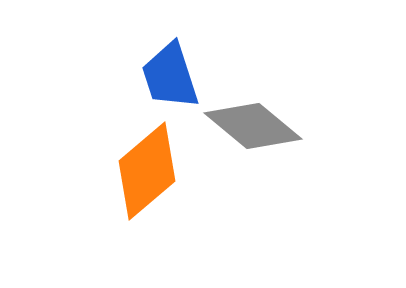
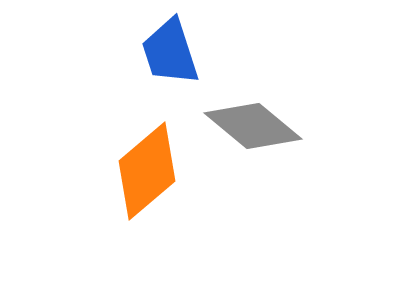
blue trapezoid: moved 24 px up
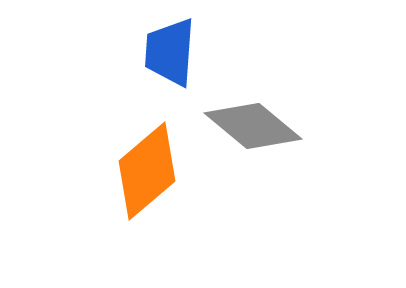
blue trapezoid: rotated 22 degrees clockwise
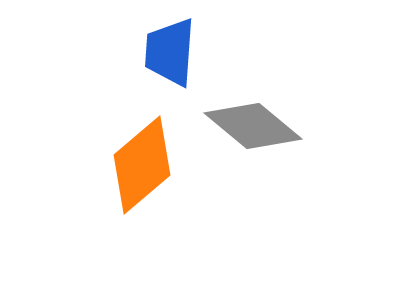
orange diamond: moved 5 px left, 6 px up
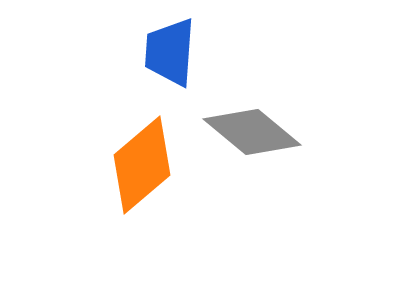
gray diamond: moved 1 px left, 6 px down
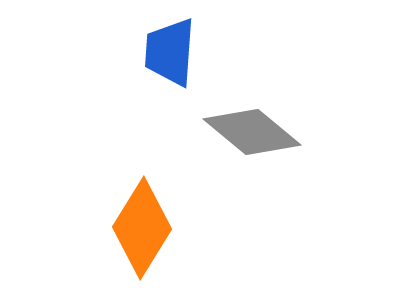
orange diamond: moved 63 px down; rotated 18 degrees counterclockwise
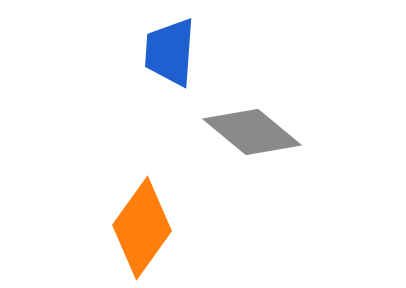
orange diamond: rotated 4 degrees clockwise
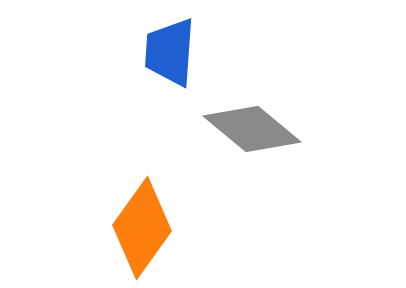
gray diamond: moved 3 px up
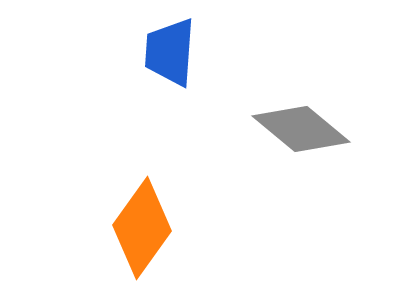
gray diamond: moved 49 px right
